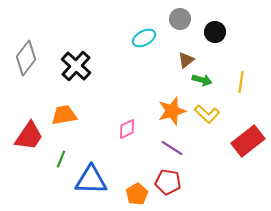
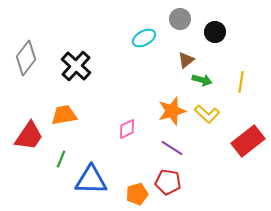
orange pentagon: rotated 15 degrees clockwise
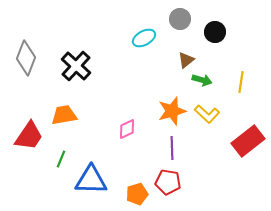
gray diamond: rotated 16 degrees counterclockwise
purple line: rotated 55 degrees clockwise
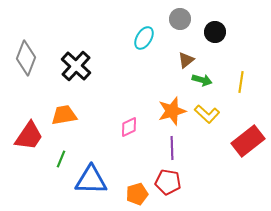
cyan ellipse: rotated 30 degrees counterclockwise
pink diamond: moved 2 px right, 2 px up
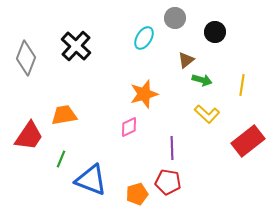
gray circle: moved 5 px left, 1 px up
black cross: moved 20 px up
yellow line: moved 1 px right, 3 px down
orange star: moved 28 px left, 17 px up
blue triangle: rotated 20 degrees clockwise
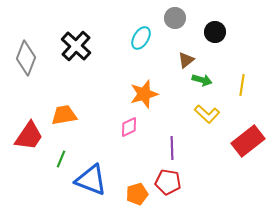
cyan ellipse: moved 3 px left
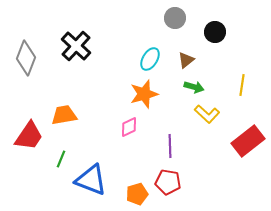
cyan ellipse: moved 9 px right, 21 px down
green arrow: moved 8 px left, 7 px down
purple line: moved 2 px left, 2 px up
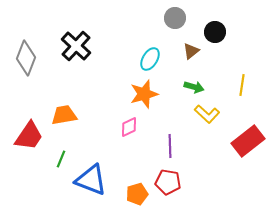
brown triangle: moved 5 px right, 9 px up
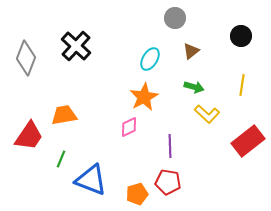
black circle: moved 26 px right, 4 px down
orange star: moved 3 px down; rotated 12 degrees counterclockwise
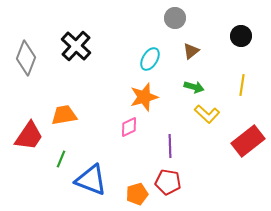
orange star: rotated 12 degrees clockwise
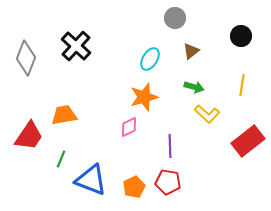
orange pentagon: moved 3 px left, 7 px up; rotated 10 degrees counterclockwise
